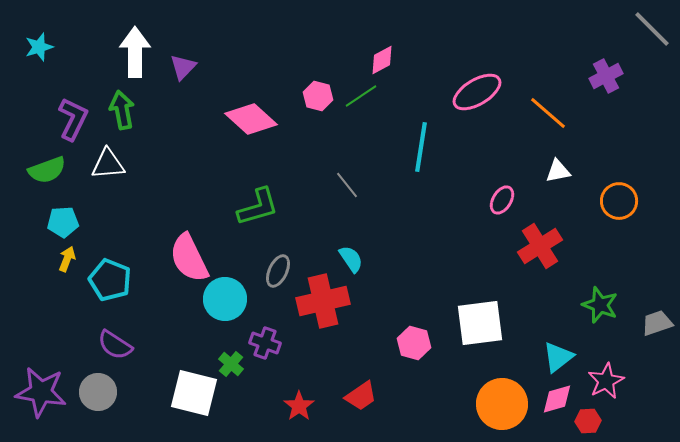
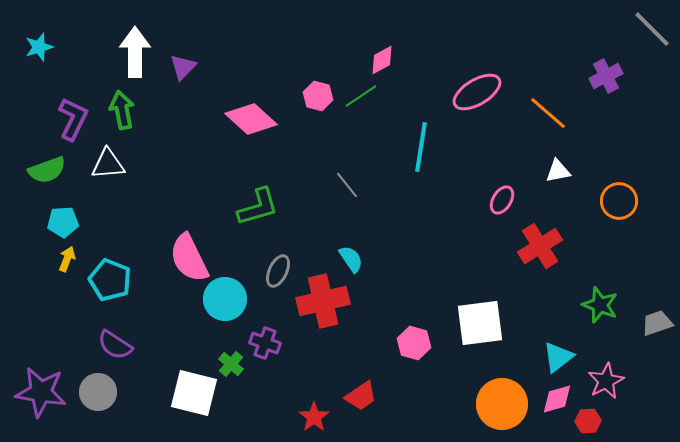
red star at (299, 406): moved 15 px right, 11 px down
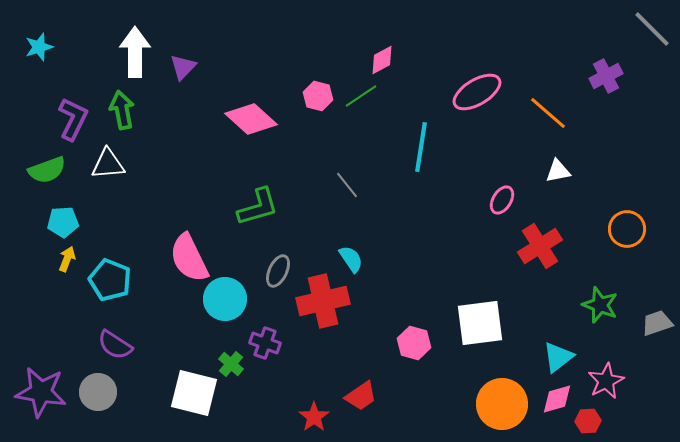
orange circle at (619, 201): moved 8 px right, 28 px down
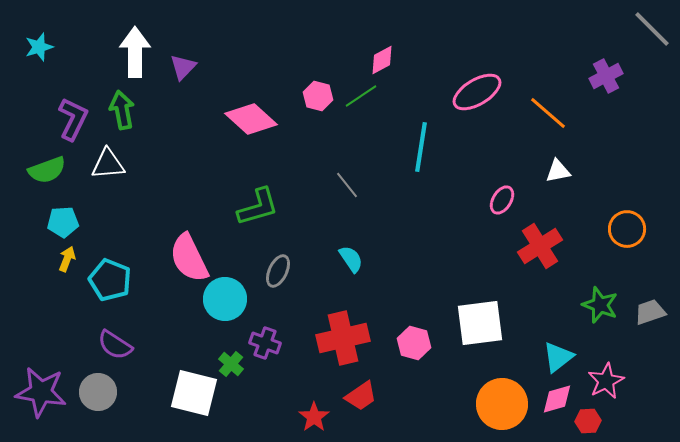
red cross at (323, 301): moved 20 px right, 37 px down
gray trapezoid at (657, 323): moved 7 px left, 11 px up
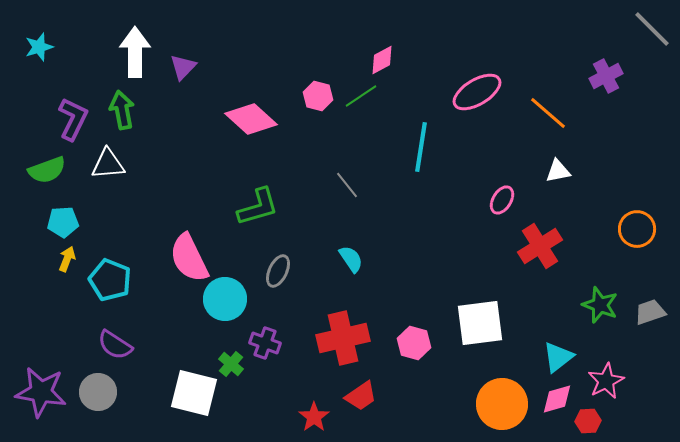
orange circle at (627, 229): moved 10 px right
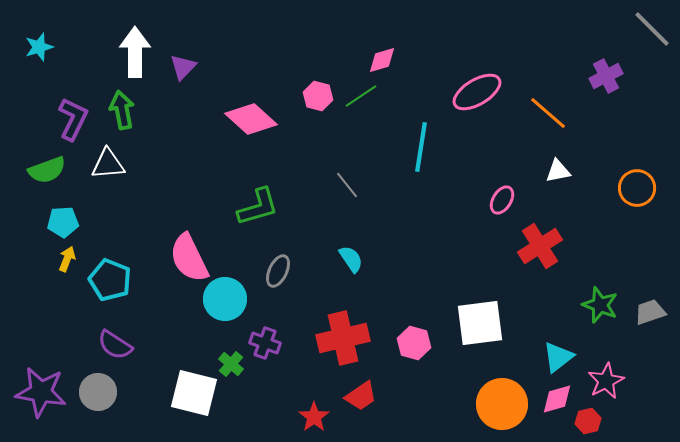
pink diamond at (382, 60): rotated 12 degrees clockwise
orange circle at (637, 229): moved 41 px up
red hexagon at (588, 421): rotated 10 degrees counterclockwise
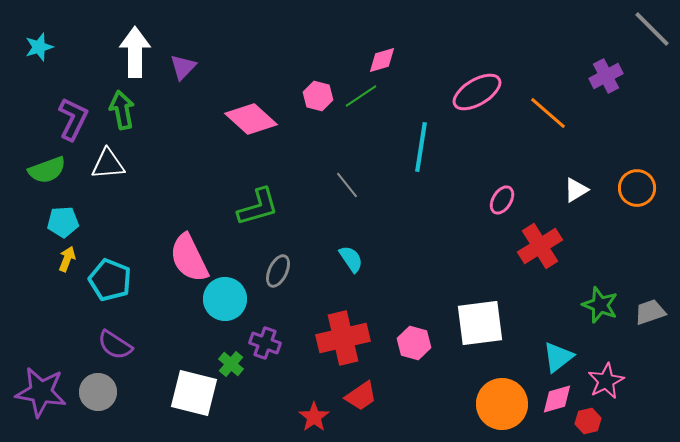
white triangle at (558, 171): moved 18 px right, 19 px down; rotated 20 degrees counterclockwise
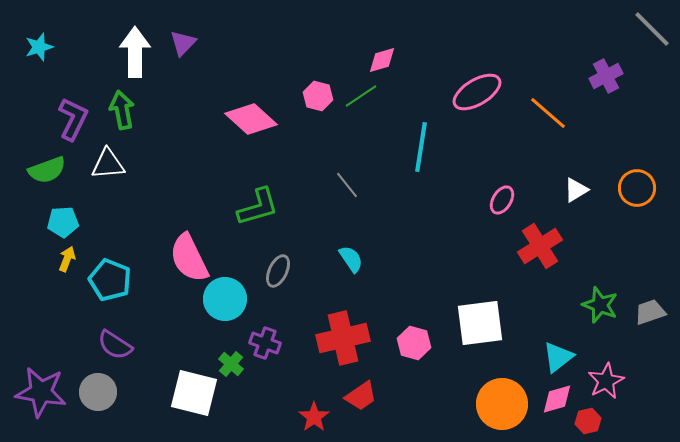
purple triangle at (183, 67): moved 24 px up
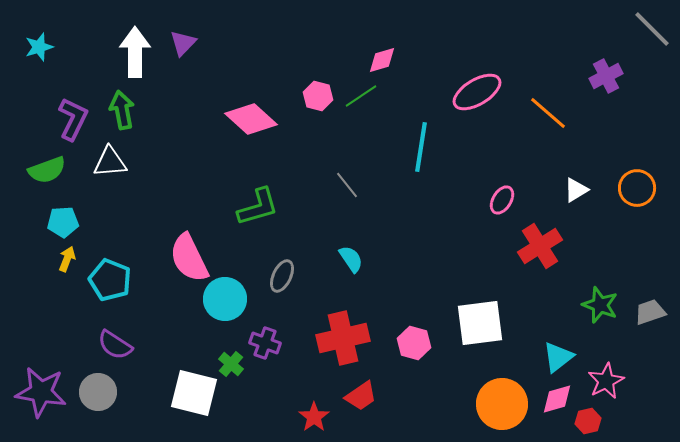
white triangle at (108, 164): moved 2 px right, 2 px up
gray ellipse at (278, 271): moved 4 px right, 5 px down
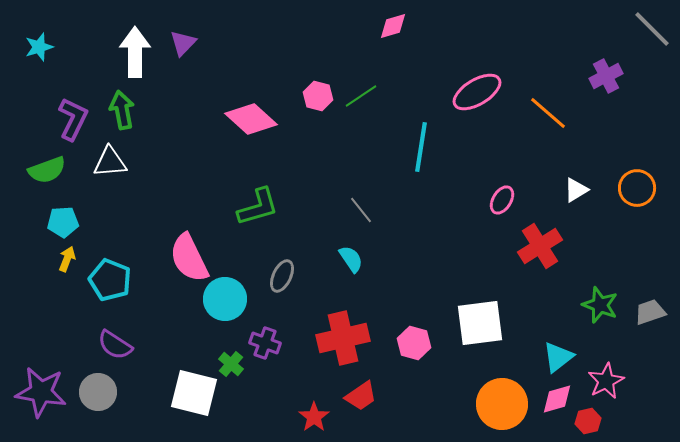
pink diamond at (382, 60): moved 11 px right, 34 px up
gray line at (347, 185): moved 14 px right, 25 px down
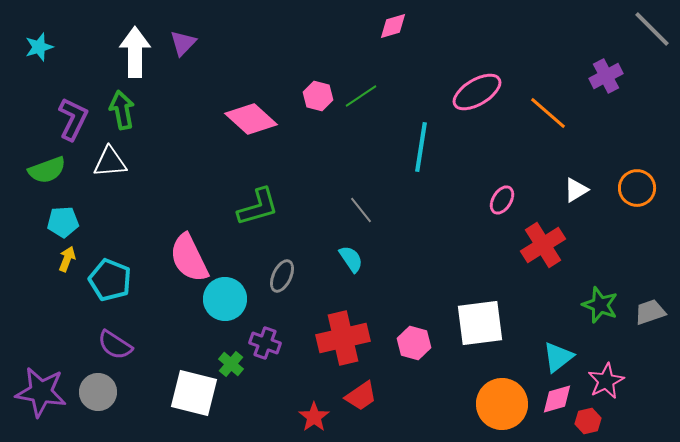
red cross at (540, 246): moved 3 px right, 1 px up
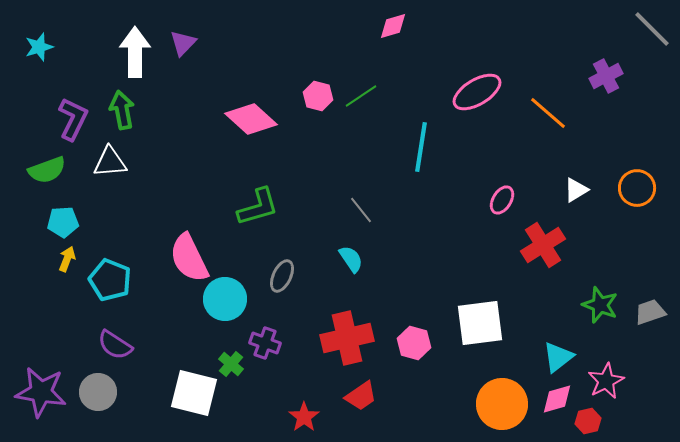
red cross at (343, 338): moved 4 px right
red star at (314, 417): moved 10 px left
